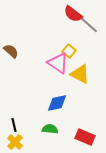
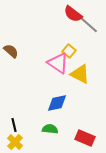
red rectangle: moved 1 px down
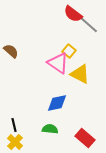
red rectangle: rotated 18 degrees clockwise
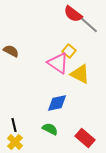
brown semicircle: rotated 14 degrees counterclockwise
green semicircle: rotated 21 degrees clockwise
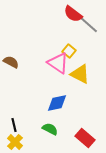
brown semicircle: moved 11 px down
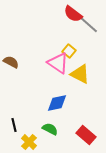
red rectangle: moved 1 px right, 3 px up
yellow cross: moved 14 px right
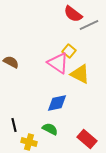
gray line: rotated 66 degrees counterclockwise
red rectangle: moved 1 px right, 4 px down
yellow cross: rotated 28 degrees counterclockwise
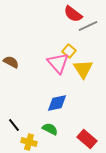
gray line: moved 1 px left, 1 px down
pink triangle: rotated 15 degrees clockwise
yellow triangle: moved 3 px right, 5 px up; rotated 30 degrees clockwise
black line: rotated 24 degrees counterclockwise
